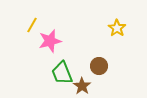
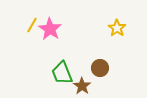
pink star: moved 12 px up; rotated 25 degrees counterclockwise
brown circle: moved 1 px right, 2 px down
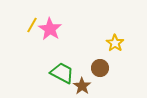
yellow star: moved 2 px left, 15 px down
green trapezoid: rotated 140 degrees clockwise
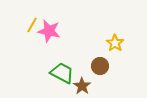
pink star: moved 1 px left, 2 px down; rotated 20 degrees counterclockwise
brown circle: moved 2 px up
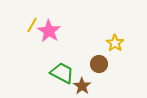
pink star: rotated 20 degrees clockwise
brown circle: moved 1 px left, 2 px up
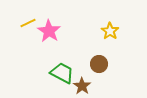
yellow line: moved 4 px left, 2 px up; rotated 35 degrees clockwise
yellow star: moved 5 px left, 12 px up
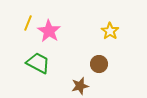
yellow line: rotated 42 degrees counterclockwise
green trapezoid: moved 24 px left, 10 px up
brown star: moved 2 px left; rotated 24 degrees clockwise
